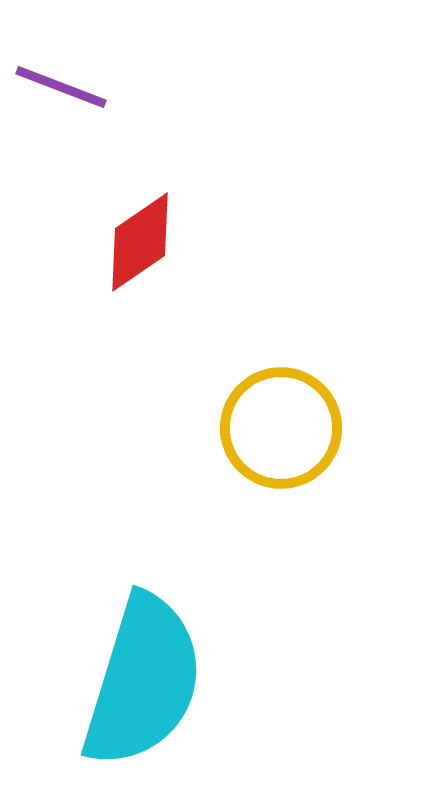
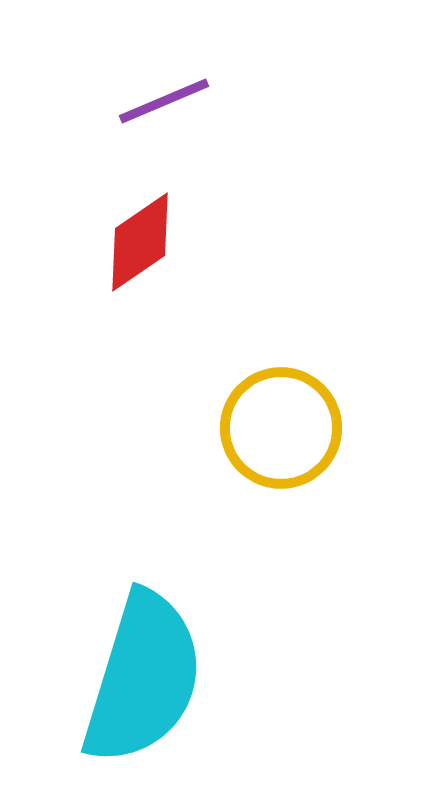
purple line: moved 103 px right, 14 px down; rotated 44 degrees counterclockwise
cyan semicircle: moved 3 px up
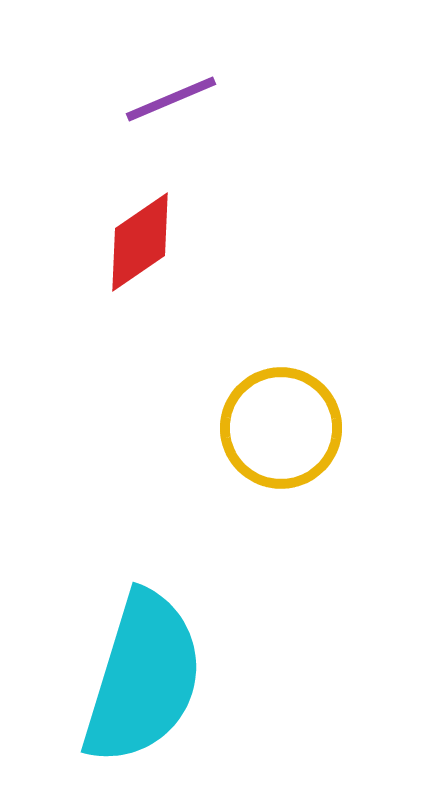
purple line: moved 7 px right, 2 px up
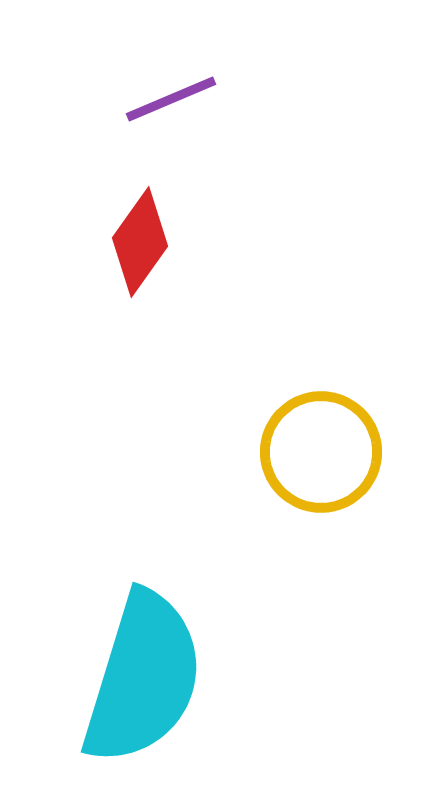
red diamond: rotated 20 degrees counterclockwise
yellow circle: moved 40 px right, 24 px down
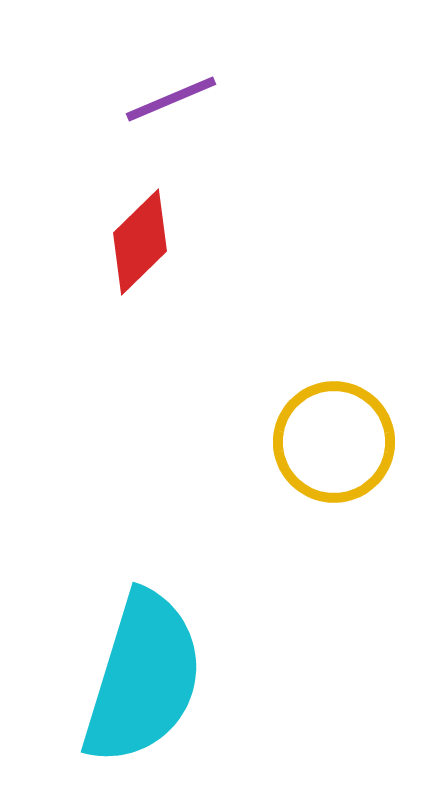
red diamond: rotated 10 degrees clockwise
yellow circle: moved 13 px right, 10 px up
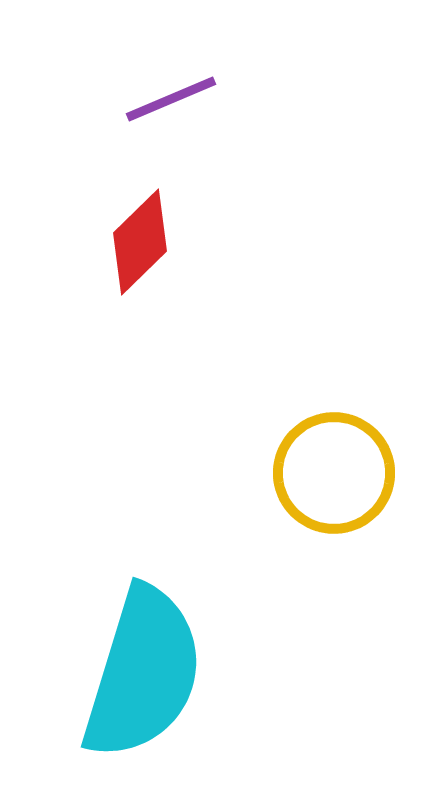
yellow circle: moved 31 px down
cyan semicircle: moved 5 px up
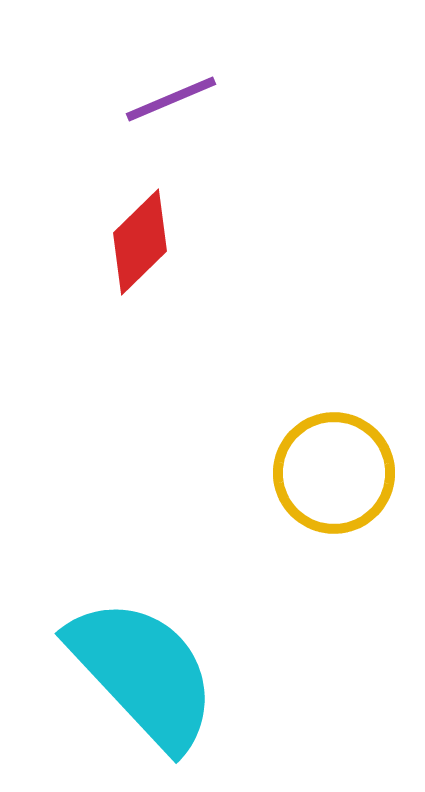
cyan semicircle: rotated 60 degrees counterclockwise
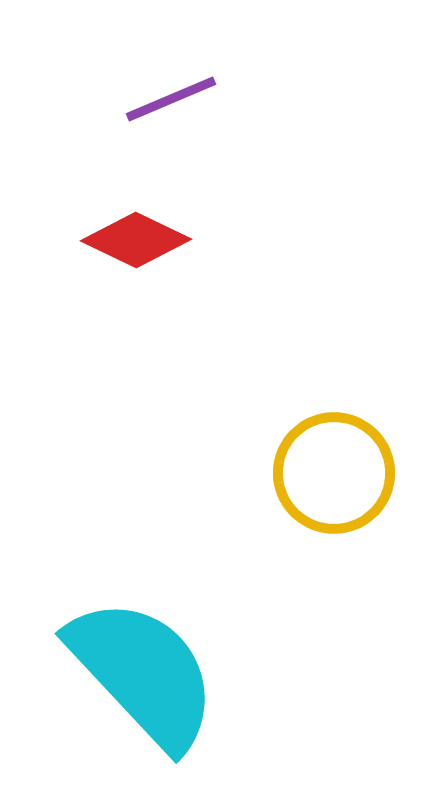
red diamond: moved 4 px left, 2 px up; rotated 70 degrees clockwise
